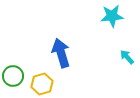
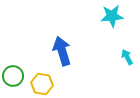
blue arrow: moved 1 px right, 2 px up
cyan arrow: rotated 14 degrees clockwise
yellow hexagon: rotated 25 degrees clockwise
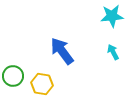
blue arrow: rotated 20 degrees counterclockwise
cyan arrow: moved 14 px left, 5 px up
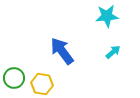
cyan star: moved 5 px left
cyan arrow: rotated 77 degrees clockwise
green circle: moved 1 px right, 2 px down
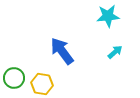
cyan star: moved 1 px right
cyan arrow: moved 2 px right
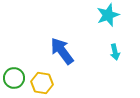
cyan star: moved 1 px up; rotated 15 degrees counterclockwise
cyan arrow: rotated 119 degrees clockwise
yellow hexagon: moved 1 px up
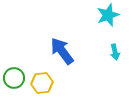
yellow hexagon: rotated 15 degrees counterclockwise
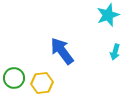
cyan arrow: rotated 28 degrees clockwise
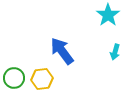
cyan star: rotated 15 degrees counterclockwise
yellow hexagon: moved 4 px up
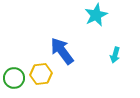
cyan star: moved 12 px left; rotated 10 degrees clockwise
cyan arrow: moved 3 px down
yellow hexagon: moved 1 px left, 5 px up
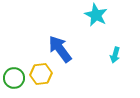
cyan star: rotated 20 degrees counterclockwise
blue arrow: moved 2 px left, 2 px up
